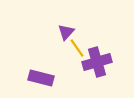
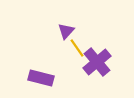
purple triangle: moved 1 px up
purple cross: rotated 24 degrees counterclockwise
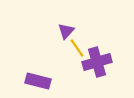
purple cross: rotated 24 degrees clockwise
purple rectangle: moved 3 px left, 3 px down
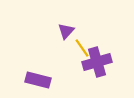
yellow line: moved 5 px right
purple rectangle: moved 1 px up
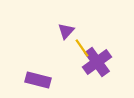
purple cross: rotated 20 degrees counterclockwise
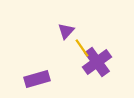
purple rectangle: moved 1 px left, 1 px up; rotated 30 degrees counterclockwise
